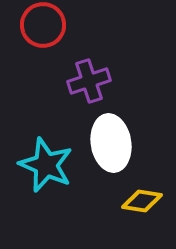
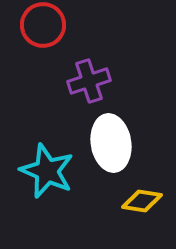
cyan star: moved 1 px right, 6 px down
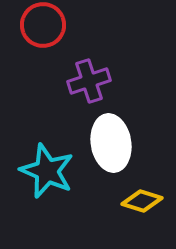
yellow diamond: rotated 9 degrees clockwise
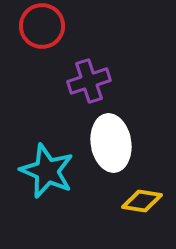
red circle: moved 1 px left, 1 px down
yellow diamond: rotated 9 degrees counterclockwise
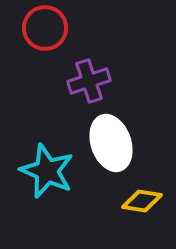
red circle: moved 3 px right, 2 px down
white ellipse: rotated 10 degrees counterclockwise
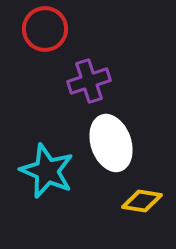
red circle: moved 1 px down
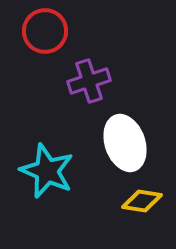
red circle: moved 2 px down
white ellipse: moved 14 px right
